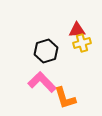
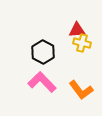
yellow cross: rotated 30 degrees clockwise
black hexagon: moved 3 px left, 1 px down; rotated 15 degrees counterclockwise
orange L-shape: moved 16 px right, 8 px up; rotated 20 degrees counterclockwise
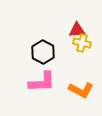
pink L-shape: rotated 132 degrees clockwise
orange L-shape: rotated 25 degrees counterclockwise
